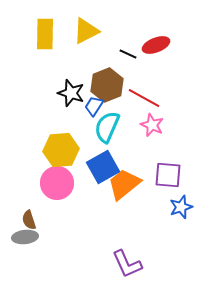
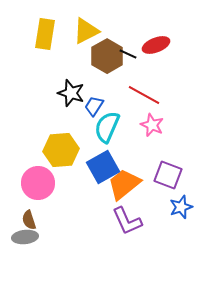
yellow rectangle: rotated 8 degrees clockwise
brown hexagon: moved 29 px up; rotated 8 degrees counterclockwise
red line: moved 3 px up
purple square: rotated 16 degrees clockwise
pink circle: moved 19 px left
purple L-shape: moved 43 px up
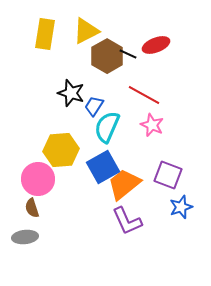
pink circle: moved 4 px up
brown semicircle: moved 3 px right, 12 px up
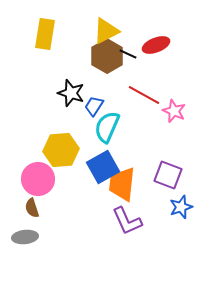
yellow triangle: moved 20 px right
pink star: moved 22 px right, 14 px up
orange trapezoid: moved 2 px left; rotated 45 degrees counterclockwise
